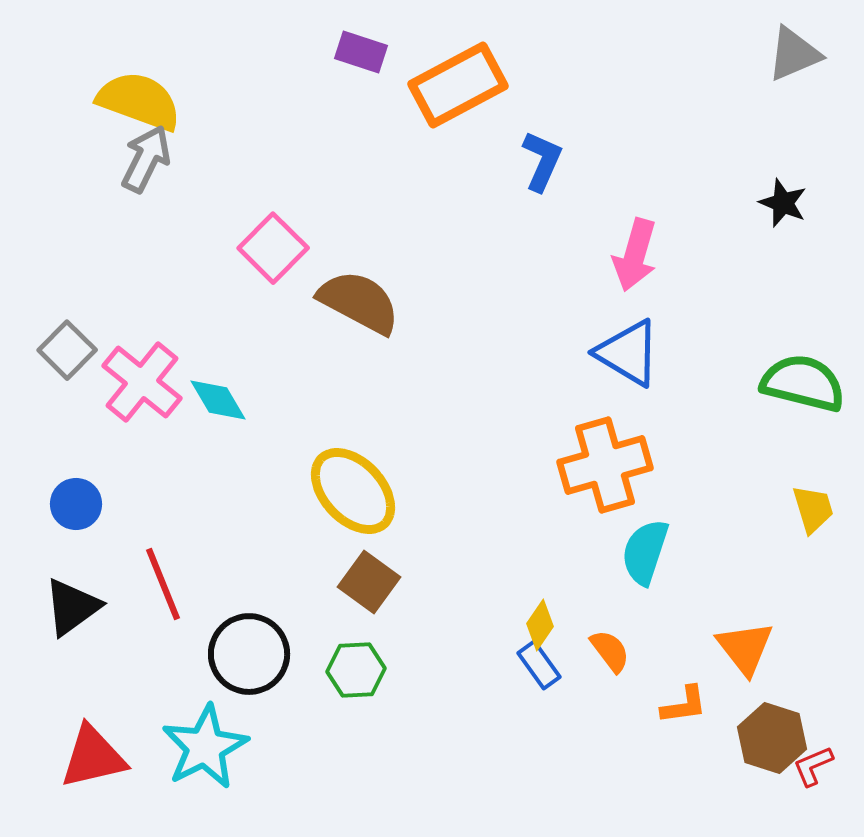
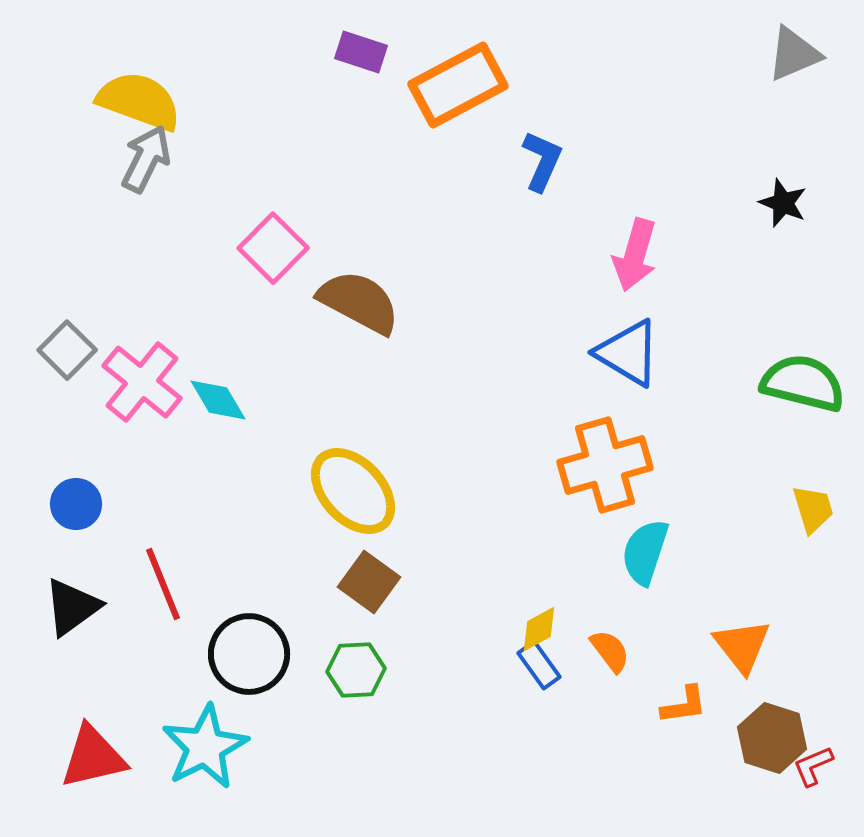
yellow diamond: moved 1 px left, 4 px down; rotated 27 degrees clockwise
orange triangle: moved 3 px left, 2 px up
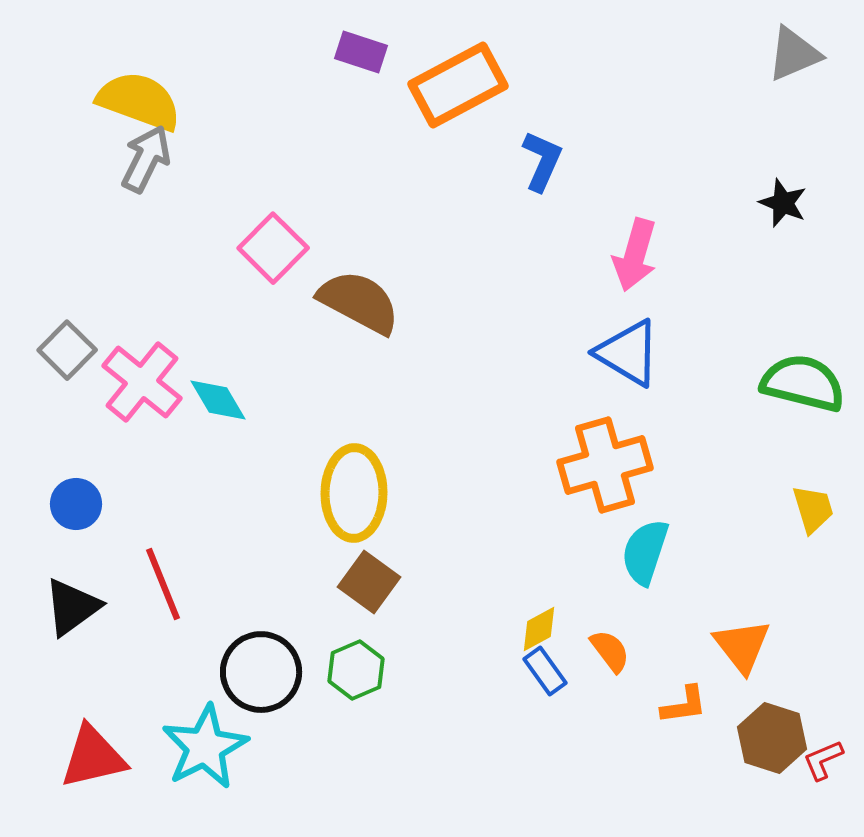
yellow ellipse: moved 1 px right, 2 px down; rotated 44 degrees clockwise
black circle: moved 12 px right, 18 px down
blue rectangle: moved 6 px right, 6 px down
green hexagon: rotated 20 degrees counterclockwise
red L-shape: moved 10 px right, 6 px up
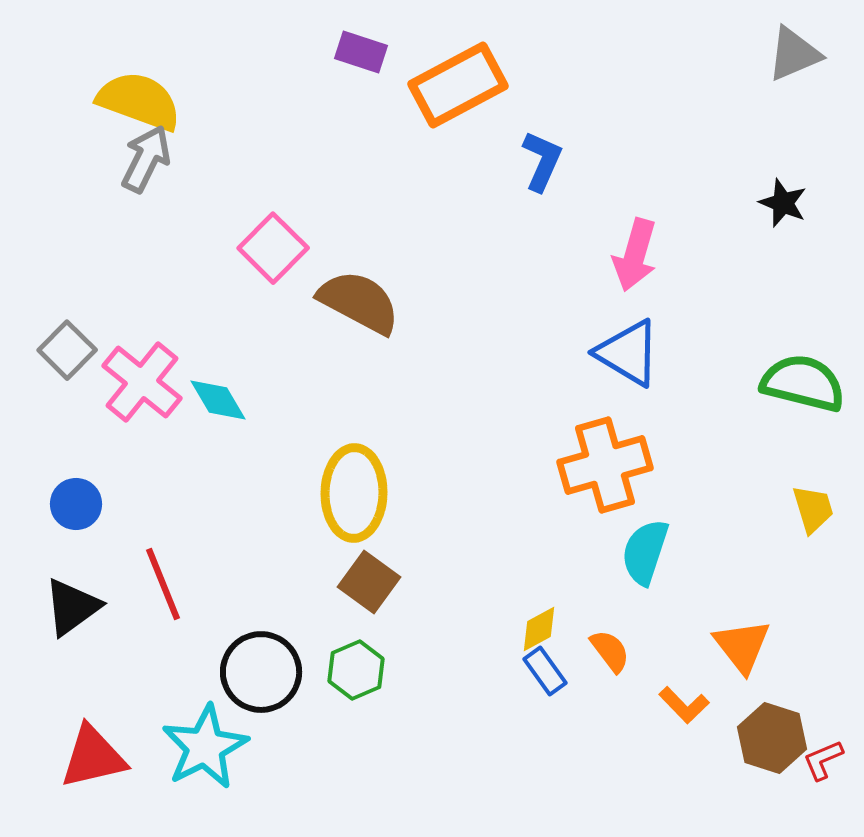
orange L-shape: rotated 54 degrees clockwise
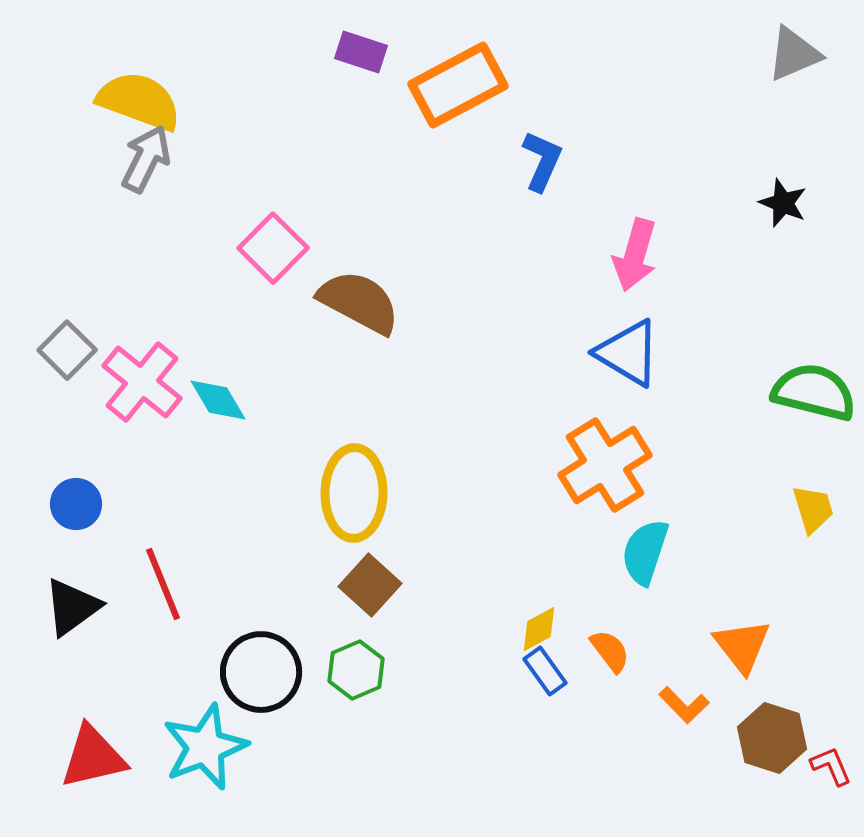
green semicircle: moved 11 px right, 9 px down
orange cross: rotated 16 degrees counterclockwise
brown square: moved 1 px right, 3 px down; rotated 6 degrees clockwise
cyan star: rotated 6 degrees clockwise
red L-shape: moved 8 px right, 6 px down; rotated 90 degrees clockwise
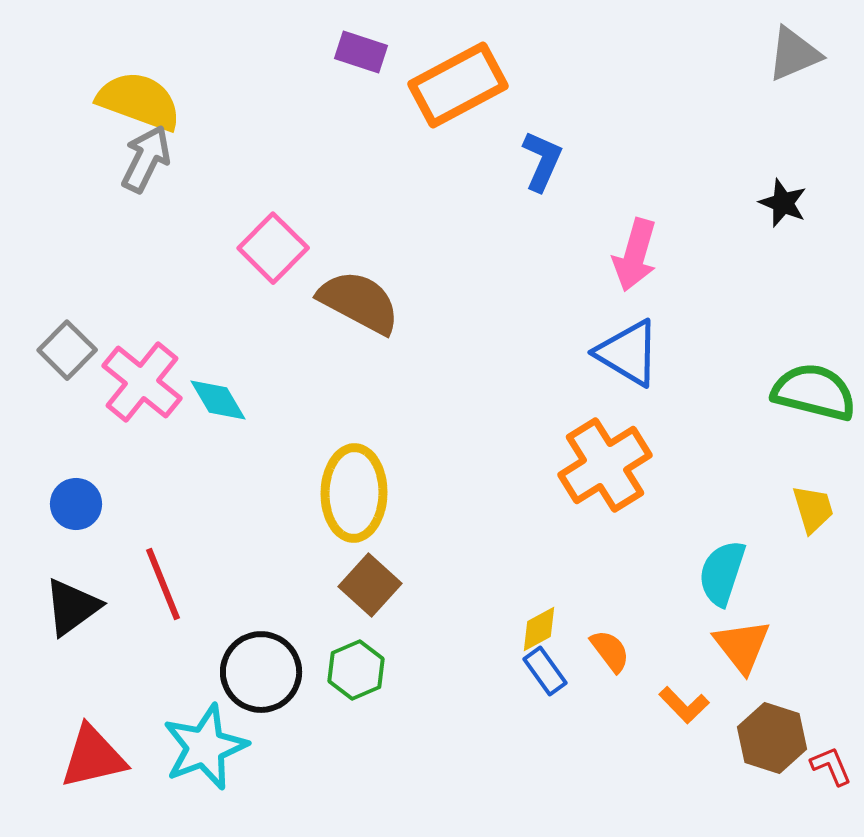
cyan semicircle: moved 77 px right, 21 px down
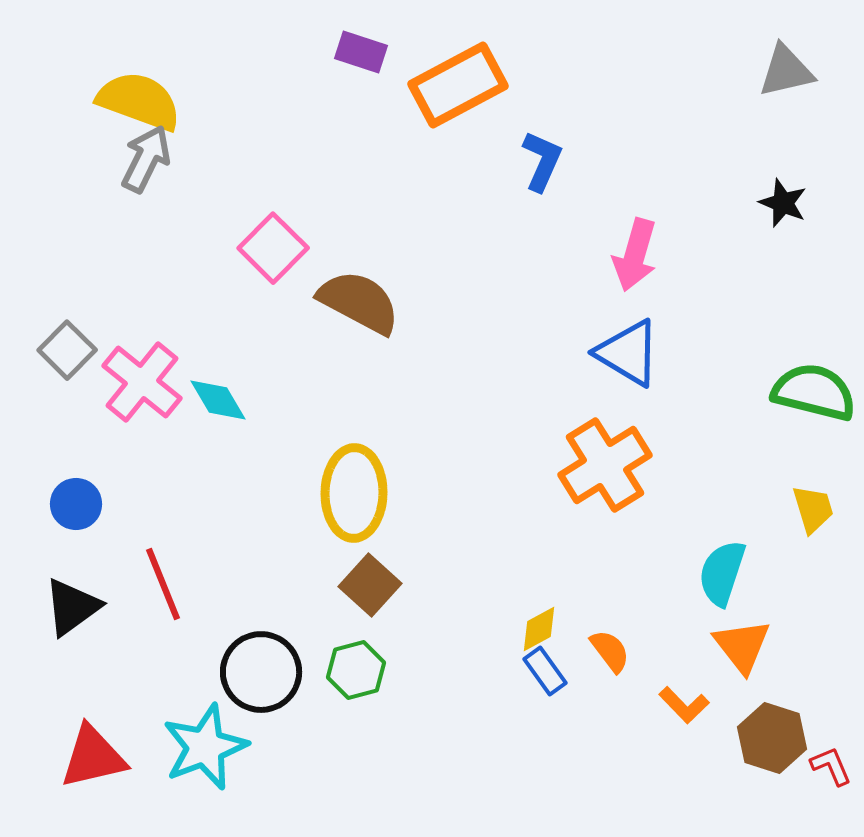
gray triangle: moved 8 px left, 17 px down; rotated 10 degrees clockwise
green hexagon: rotated 8 degrees clockwise
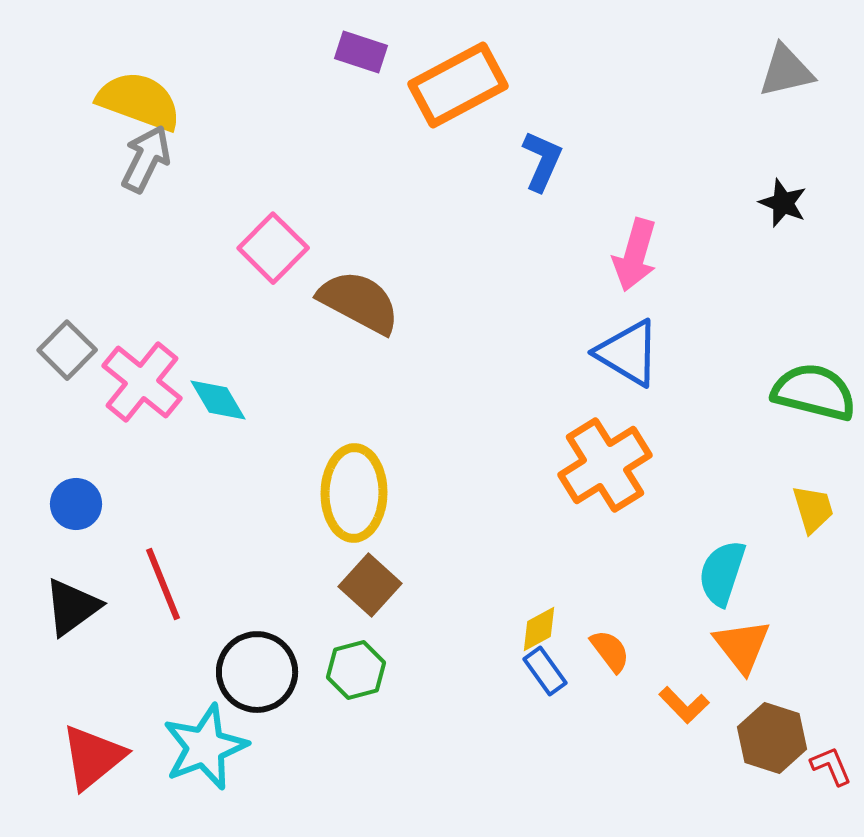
black circle: moved 4 px left
red triangle: rotated 26 degrees counterclockwise
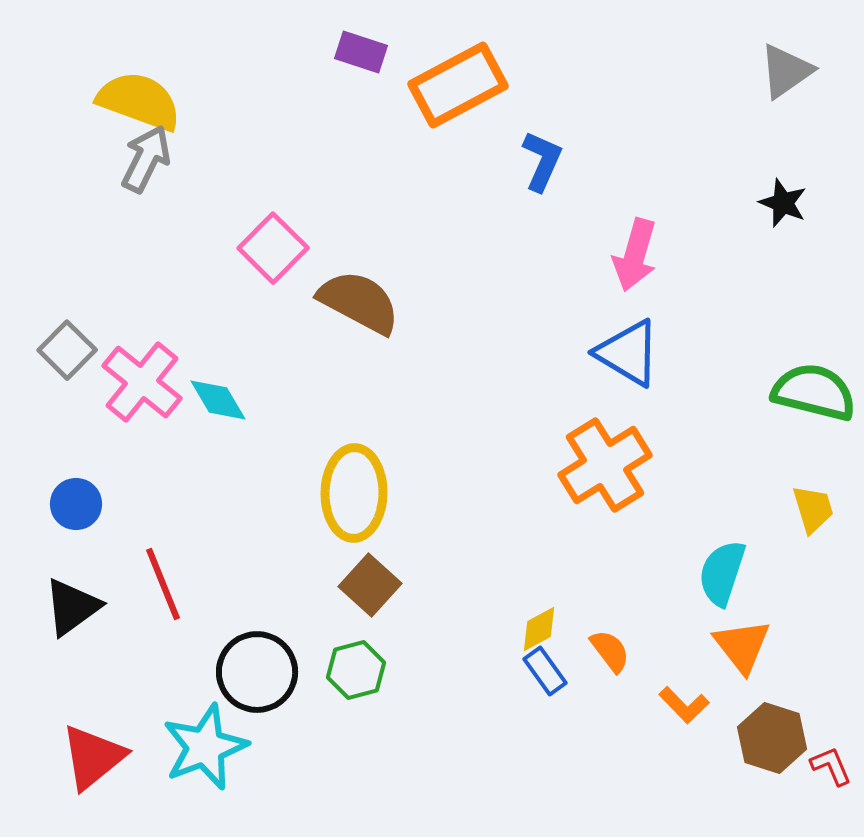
gray triangle: rotated 22 degrees counterclockwise
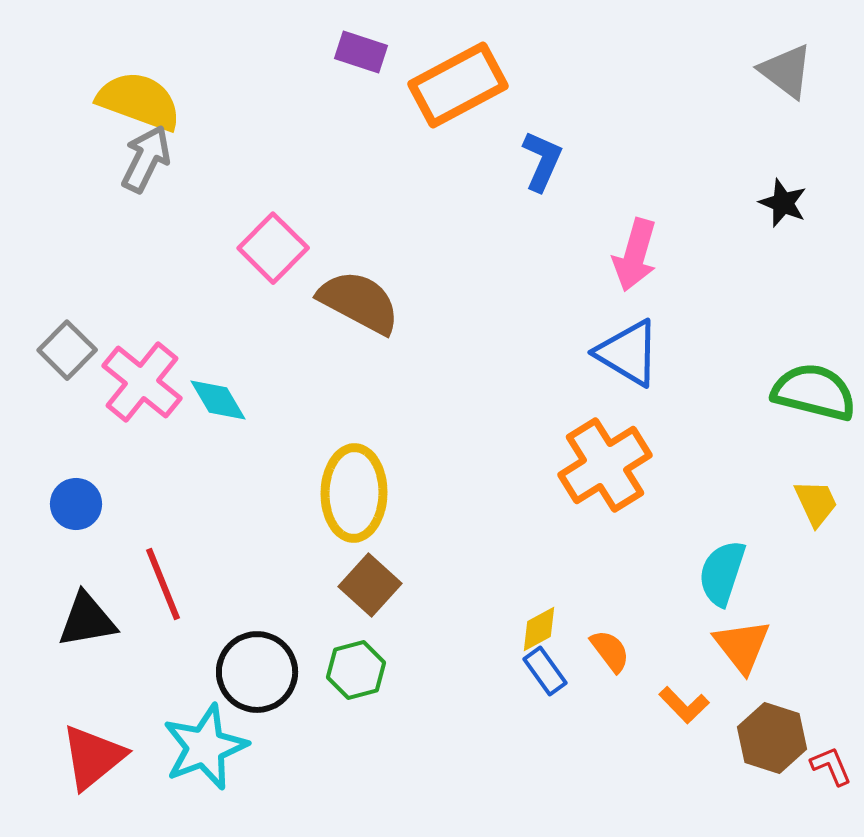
gray triangle: rotated 48 degrees counterclockwise
yellow trapezoid: moved 3 px right, 6 px up; rotated 8 degrees counterclockwise
black triangle: moved 15 px right, 13 px down; rotated 26 degrees clockwise
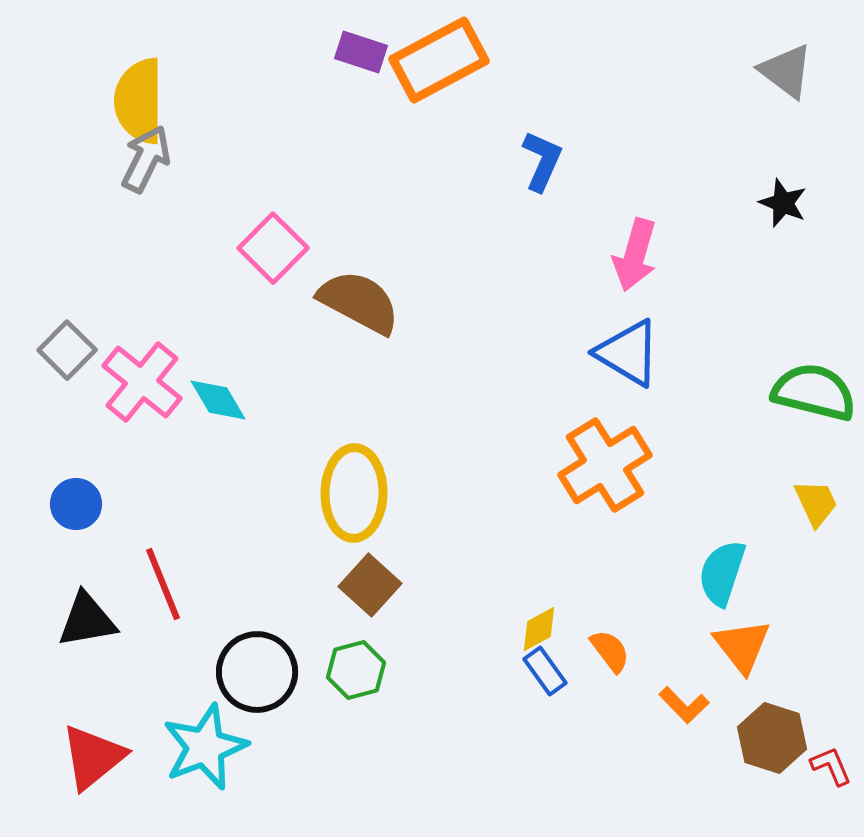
orange rectangle: moved 19 px left, 25 px up
yellow semicircle: rotated 110 degrees counterclockwise
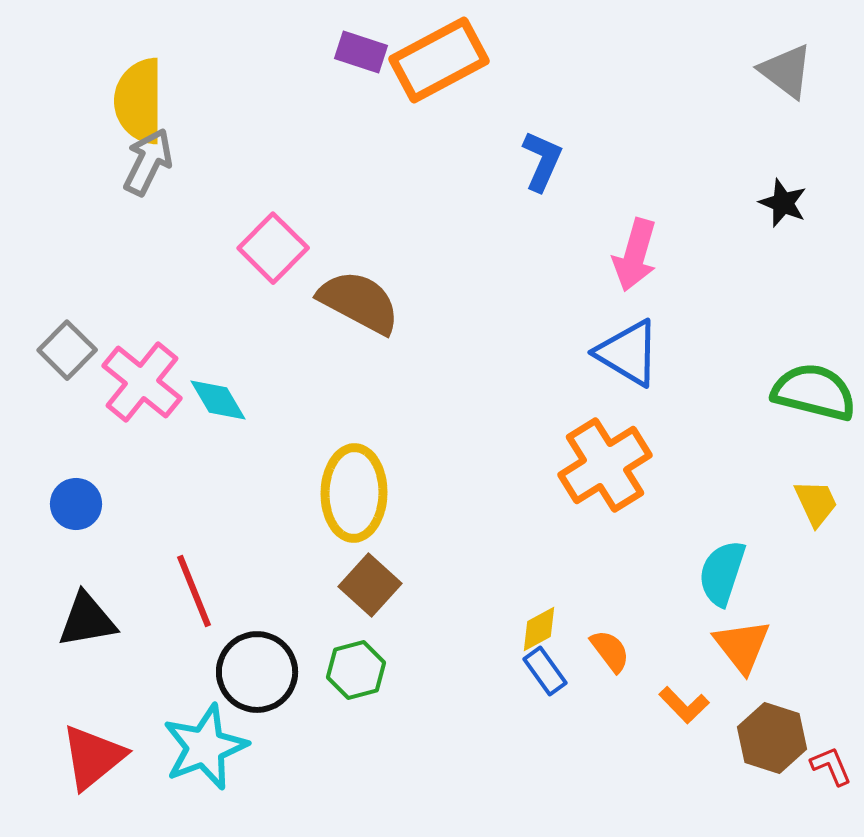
gray arrow: moved 2 px right, 3 px down
red line: moved 31 px right, 7 px down
